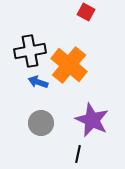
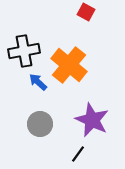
black cross: moved 6 px left
blue arrow: rotated 24 degrees clockwise
gray circle: moved 1 px left, 1 px down
black line: rotated 24 degrees clockwise
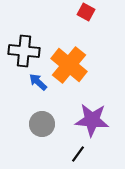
black cross: rotated 16 degrees clockwise
purple star: rotated 20 degrees counterclockwise
gray circle: moved 2 px right
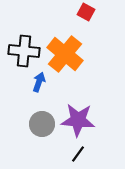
orange cross: moved 4 px left, 11 px up
blue arrow: moved 1 px right; rotated 66 degrees clockwise
purple star: moved 14 px left
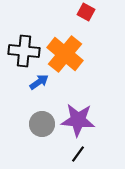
blue arrow: rotated 36 degrees clockwise
